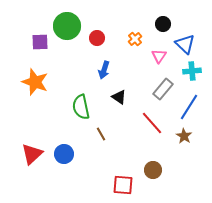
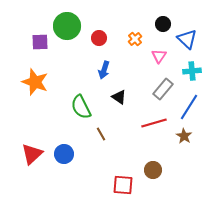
red circle: moved 2 px right
blue triangle: moved 2 px right, 5 px up
green semicircle: rotated 15 degrees counterclockwise
red line: moved 2 px right; rotated 65 degrees counterclockwise
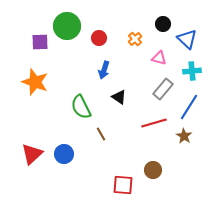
pink triangle: moved 2 px down; rotated 49 degrees counterclockwise
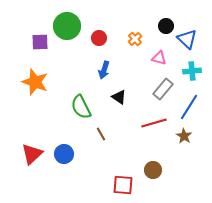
black circle: moved 3 px right, 2 px down
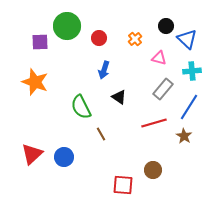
blue circle: moved 3 px down
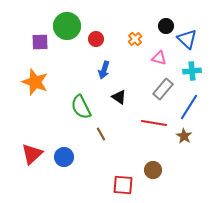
red circle: moved 3 px left, 1 px down
red line: rotated 25 degrees clockwise
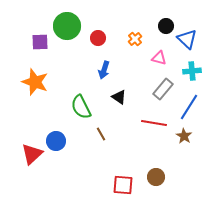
red circle: moved 2 px right, 1 px up
blue circle: moved 8 px left, 16 px up
brown circle: moved 3 px right, 7 px down
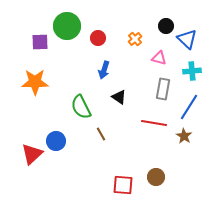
orange star: rotated 20 degrees counterclockwise
gray rectangle: rotated 30 degrees counterclockwise
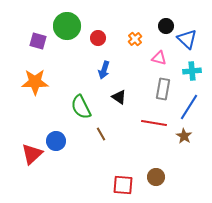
purple square: moved 2 px left, 1 px up; rotated 18 degrees clockwise
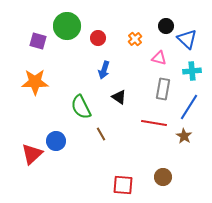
brown circle: moved 7 px right
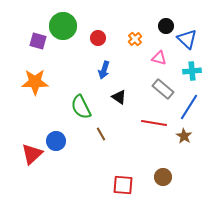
green circle: moved 4 px left
gray rectangle: rotated 60 degrees counterclockwise
